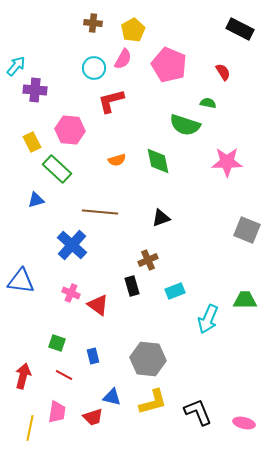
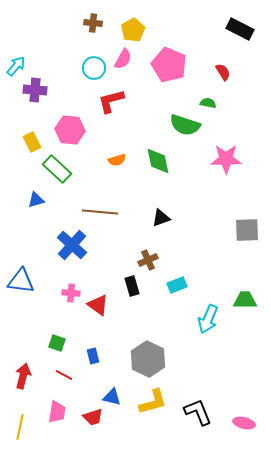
pink star at (227, 162): moved 1 px left, 3 px up
gray square at (247, 230): rotated 24 degrees counterclockwise
cyan rectangle at (175, 291): moved 2 px right, 6 px up
pink cross at (71, 293): rotated 18 degrees counterclockwise
gray hexagon at (148, 359): rotated 20 degrees clockwise
yellow line at (30, 428): moved 10 px left, 1 px up
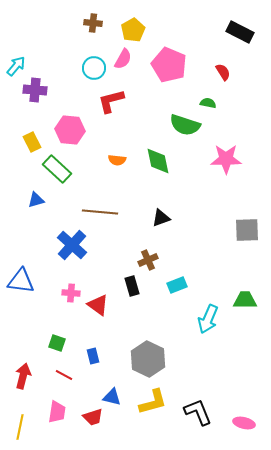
black rectangle at (240, 29): moved 3 px down
orange semicircle at (117, 160): rotated 24 degrees clockwise
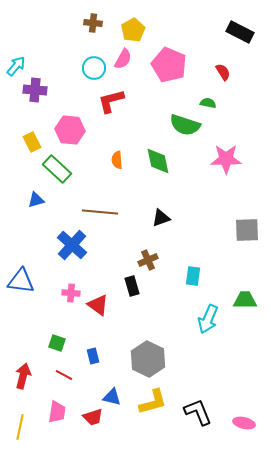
orange semicircle at (117, 160): rotated 78 degrees clockwise
cyan rectangle at (177, 285): moved 16 px right, 9 px up; rotated 60 degrees counterclockwise
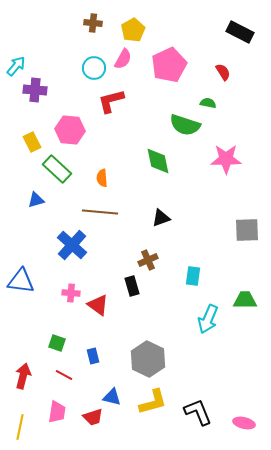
pink pentagon at (169, 65): rotated 24 degrees clockwise
orange semicircle at (117, 160): moved 15 px left, 18 px down
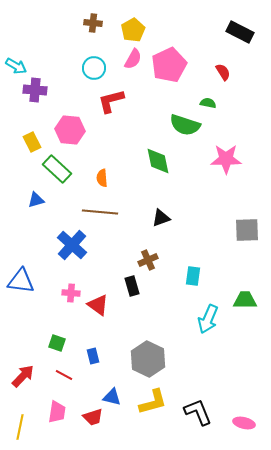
pink semicircle at (123, 59): moved 10 px right
cyan arrow at (16, 66): rotated 80 degrees clockwise
red arrow at (23, 376): rotated 30 degrees clockwise
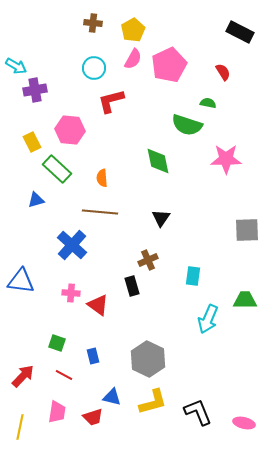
purple cross at (35, 90): rotated 15 degrees counterclockwise
green semicircle at (185, 125): moved 2 px right
black triangle at (161, 218): rotated 36 degrees counterclockwise
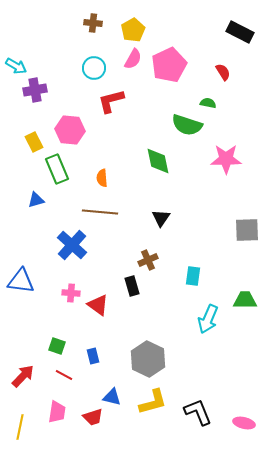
yellow rectangle at (32, 142): moved 2 px right
green rectangle at (57, 169): rotated 24 degrees clockwise
green square at (57, 343): moved 3 px down
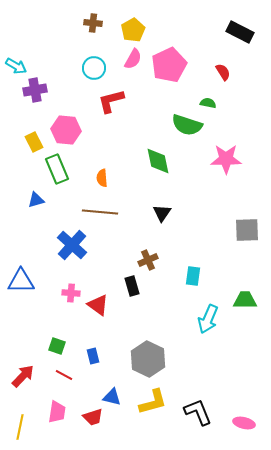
pink hexagon at (70, 130): moved 4 px left
black triangle at (161, 218): moved 1 px right, 5 px up
blue triangle at (21, 281): rotated 8 degrees counterclockwise
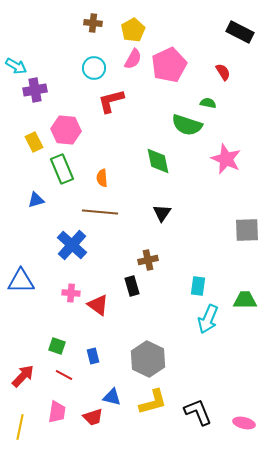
pink star at (226, 159): rotated 24 degrees clockwise
green rectangle at (57, 169): moved 5 px right
brown cross at (148, 260): rotated 12 degrees clockwise
cyan rectangle at (193, 276): moved 5 px right, 10 px down
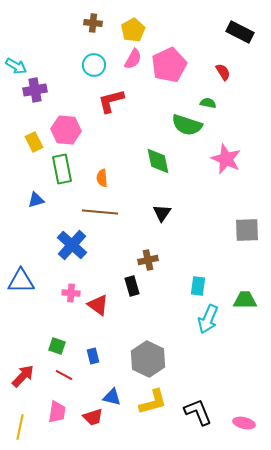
cyan circle at (94, 68): moved 3 px up
green rectangle at (62, 169): rotated 12 degrees clockwise
